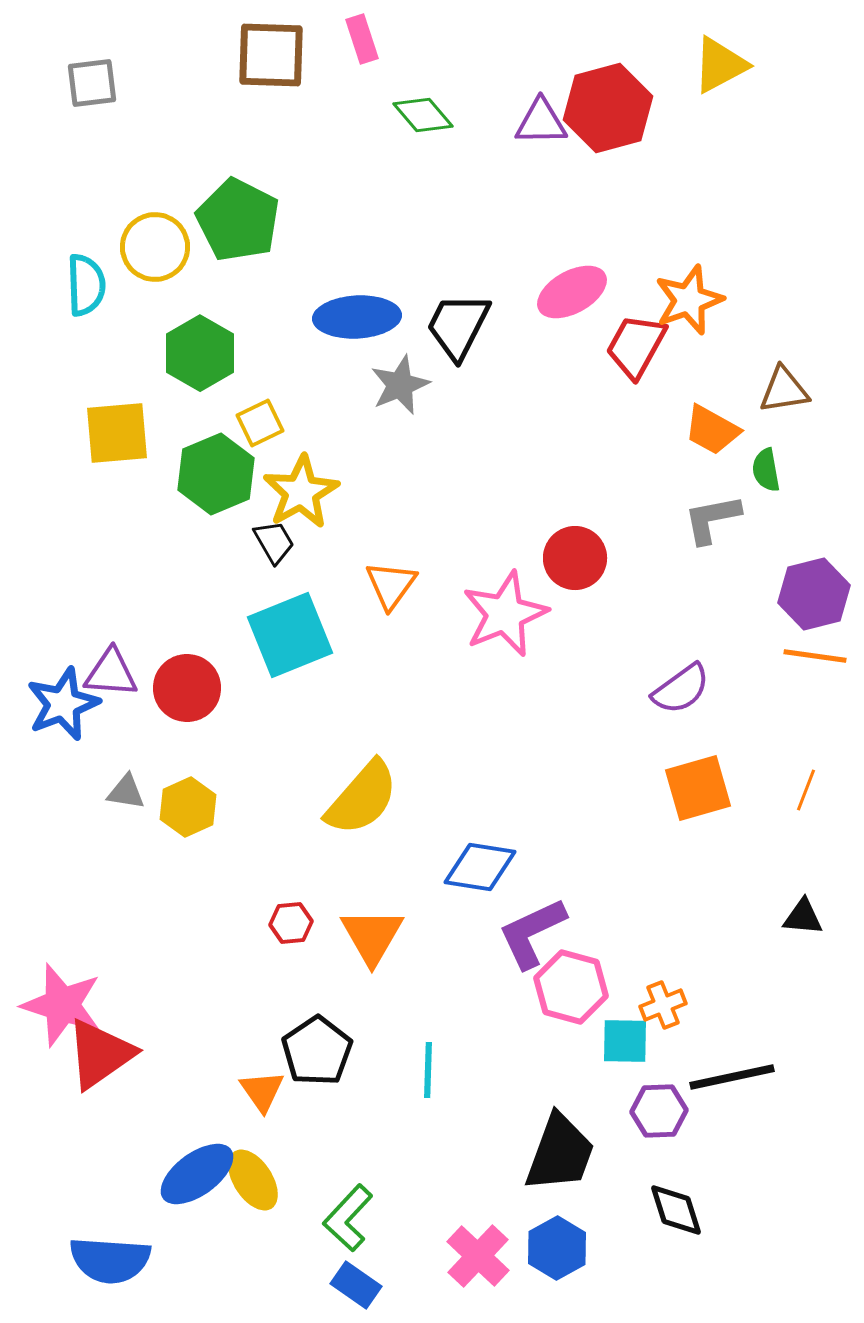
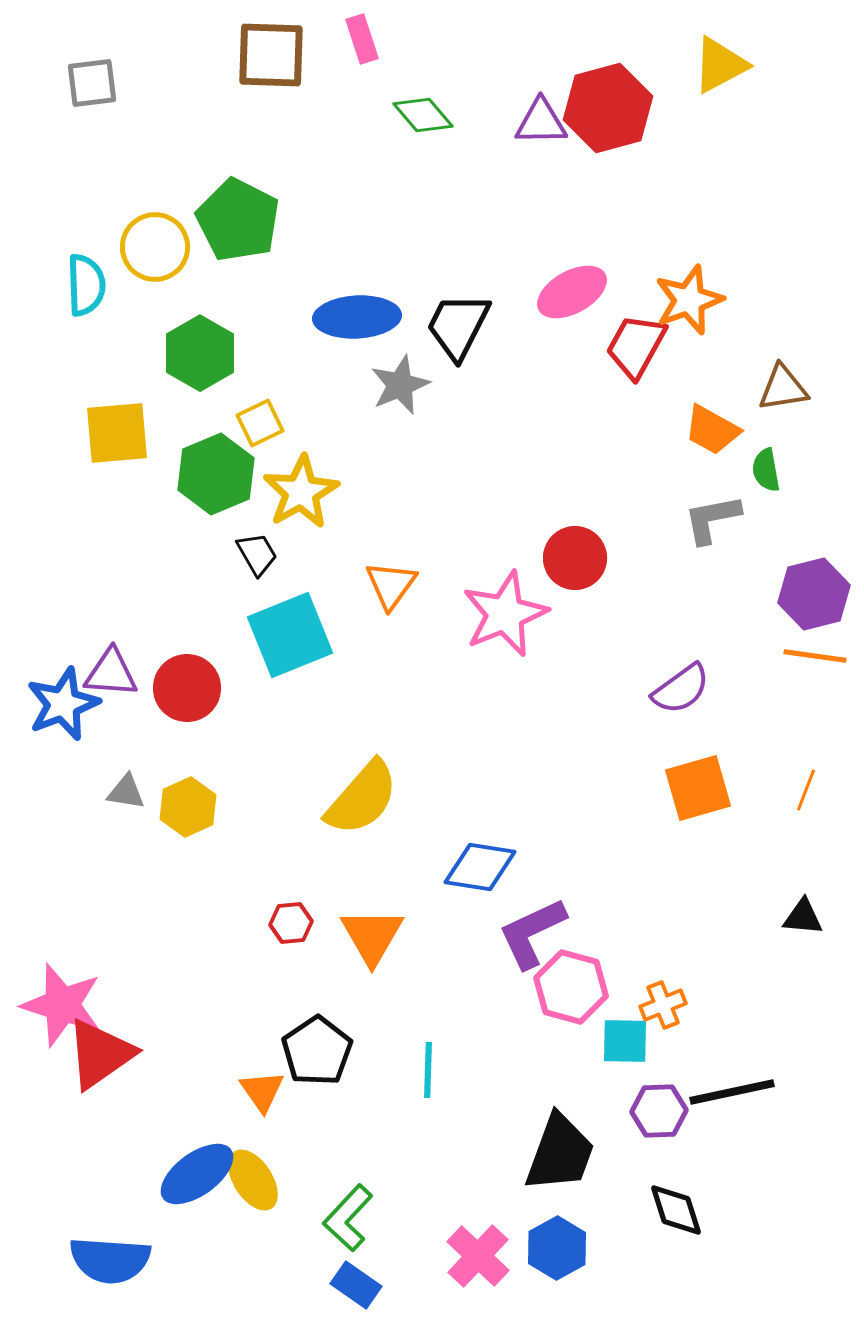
brown triangle at (784, 390): moved 1 px left, 2 px up
black trapezoid at (274, 542): moved 17 px left, 12 px down
black line at (732, 1077): moved 15 px down
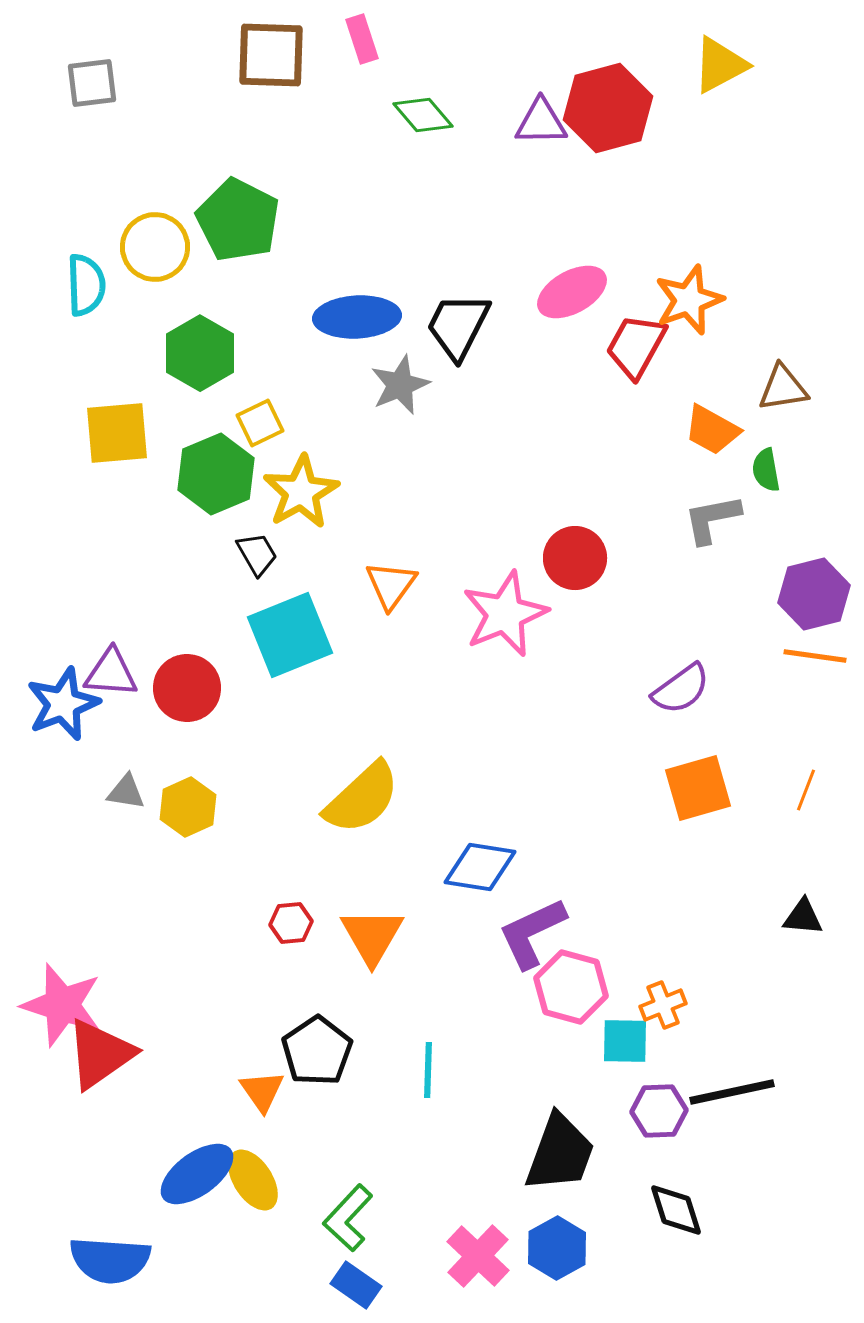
yellow semicircle at (362, 798): rotated 6 degrees clockwise
